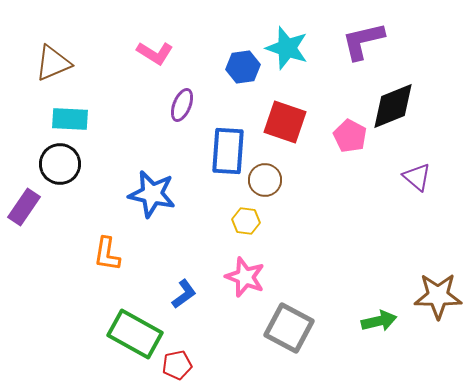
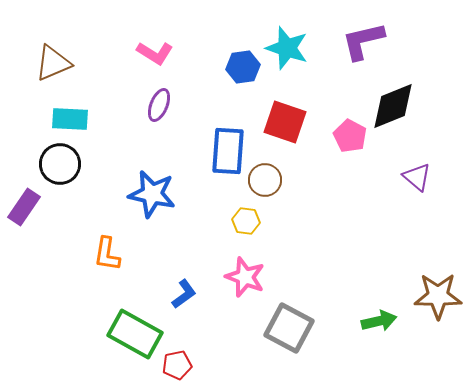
purple ellipse: moved 23 px left
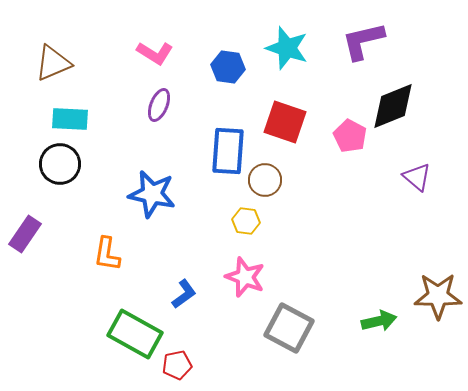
blue hexagon: moved 15 px left; rotated 16 degrees clockwise
purple rectangle: moved 1 px right, 27 px down
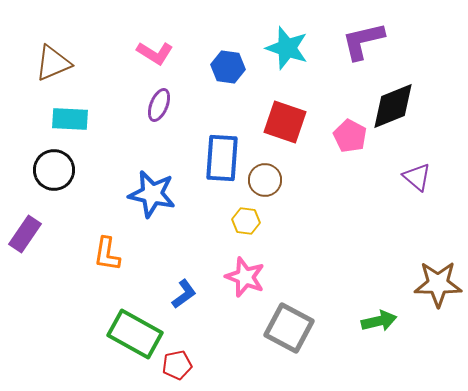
blue rectangle: moved 6 px left, 7 px down
black circle: moved 6 px left, 6 px down
brown star: moved 12 px up
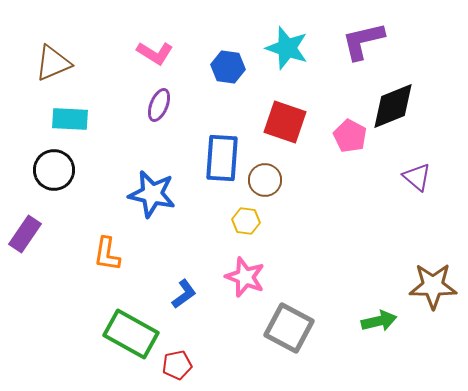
brown star: moved 5 px left, 2 px down
green rectangle: moved 4 px left
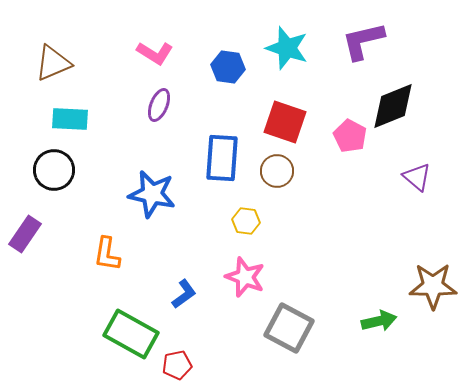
brown circle: moved 12 px right, 9 px up
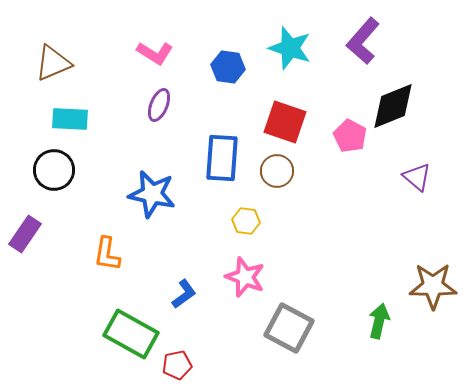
purple L-shape: rotated 36 degrees counterclockwise
cyan star: moved 3 px right
green arrow: rotated 64 degrees counterclockwise
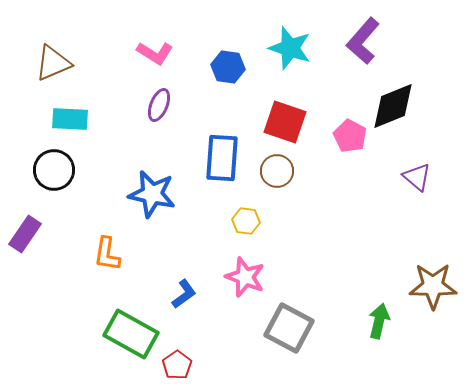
red pentagon: rotated 24 degrees counterclockwise
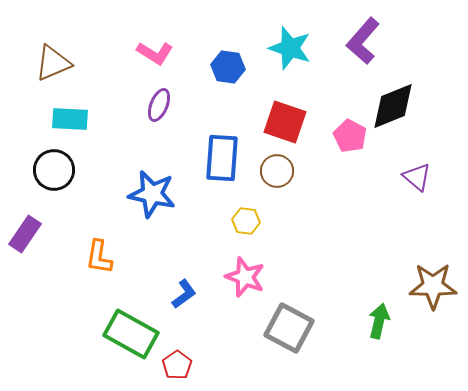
orange L-shape: moved 8 px left, 3 px down
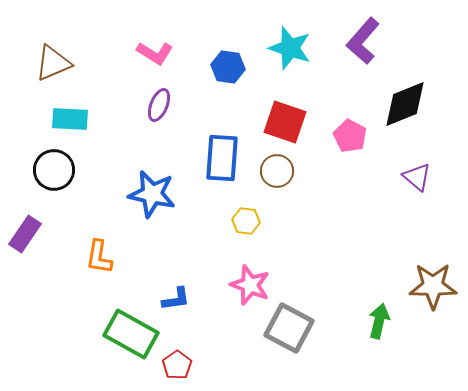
black diamond: moved 12 px right, 2 px up
pink star: moved 5 px right, 8 px down
blue L-shape: moved 8 px left, 5 px down; rotated 28 degrees clockwise
